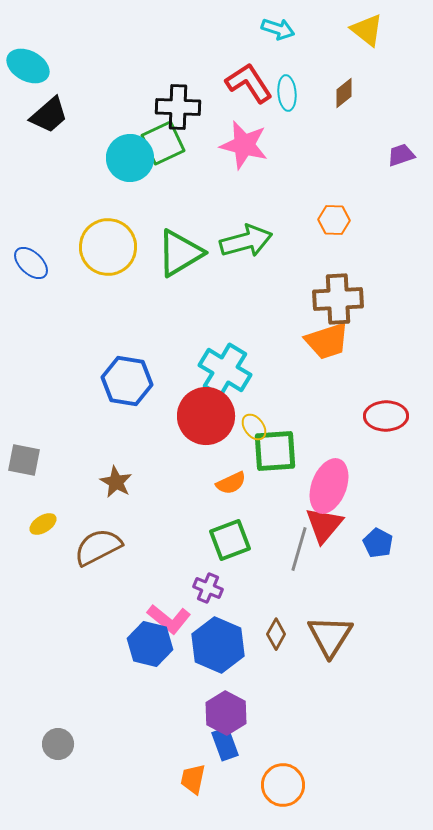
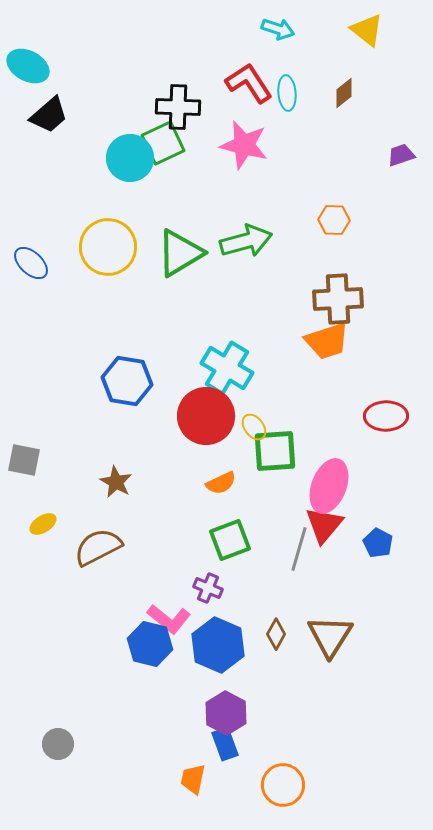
cyan cross at (225, 370): moved 2 px right, 2 px up
orange semicircle at (231, 483): moved 10 px left
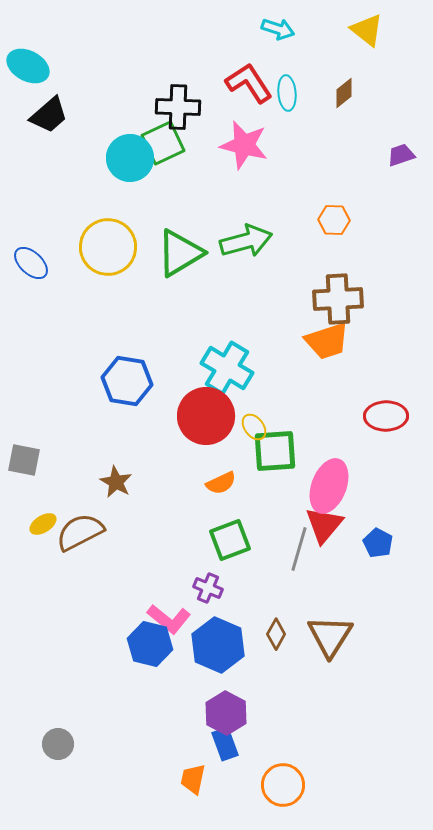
brown semicircle at (98, 547): moved 18 px left, 15 px up
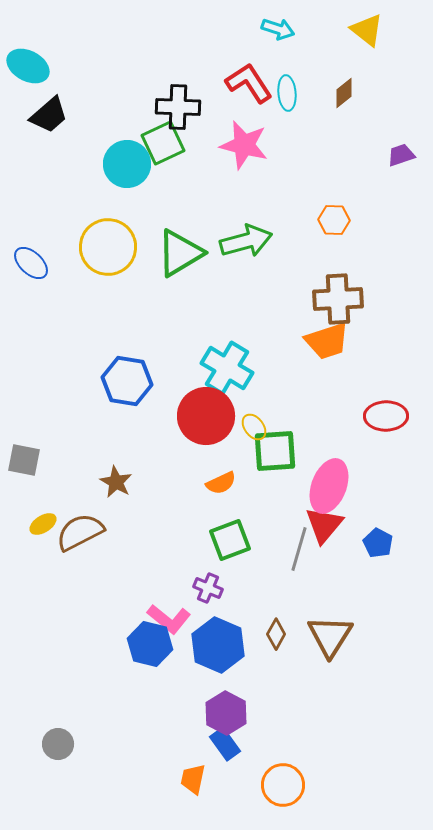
cyan circle at (130, 158): moved 3 px left, 6 px down
blue rectangle at (225, 744): rotated 16 degrees counterclockwise
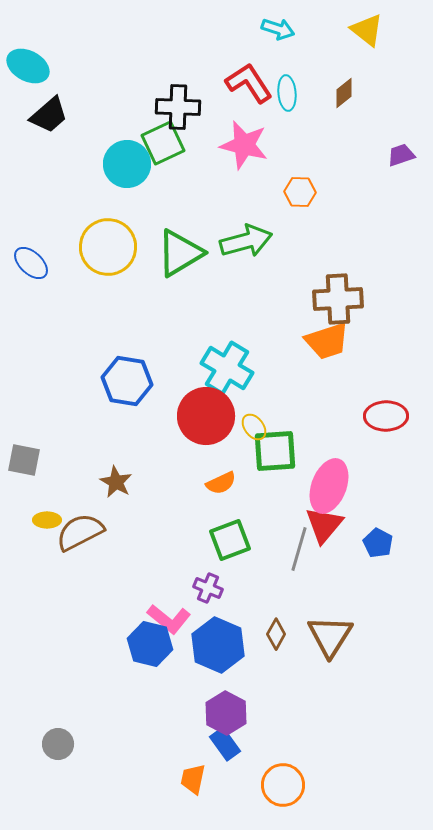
orange hexagon at (334, 220): moved 34 px left, 28 px up
yellow ellipse at (43, 524): moved 4 px right, 4 px up; rotated 32 degrees clockwise
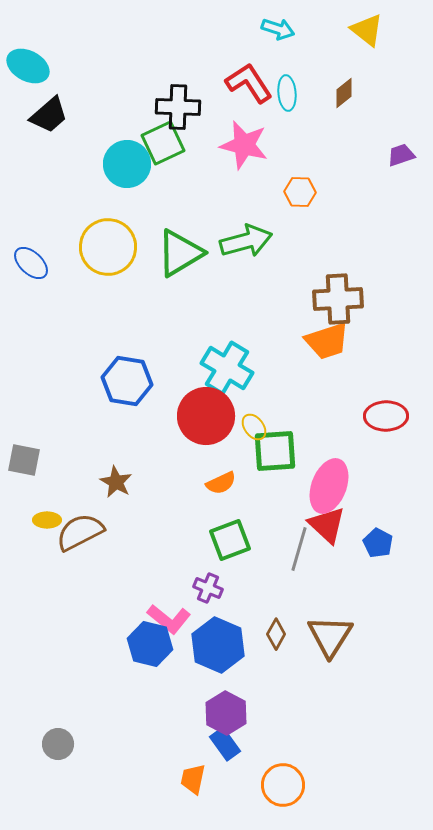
red triangle at (324, 525): moved 3 px right; rotated 27 degrees counterclockwise
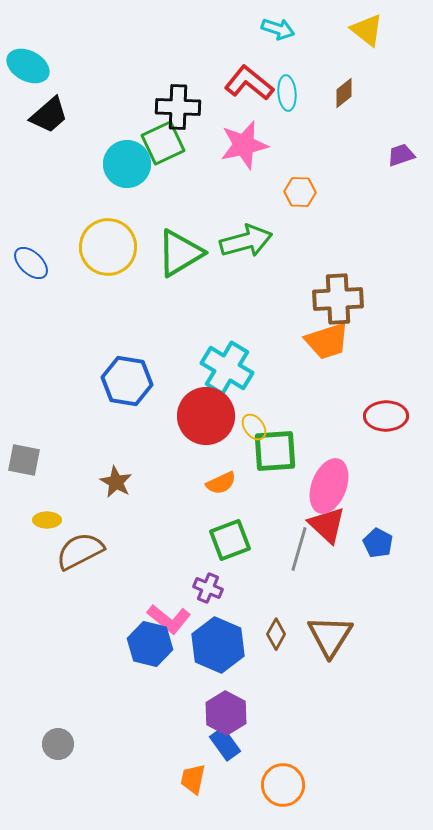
red L-shape at (249, 83): rotated 18 degrees counterclockwise
pink star at (244, 145): rotated 27 degrees counterclockwise
brown semicircle at (80, 532): moved 19 px down
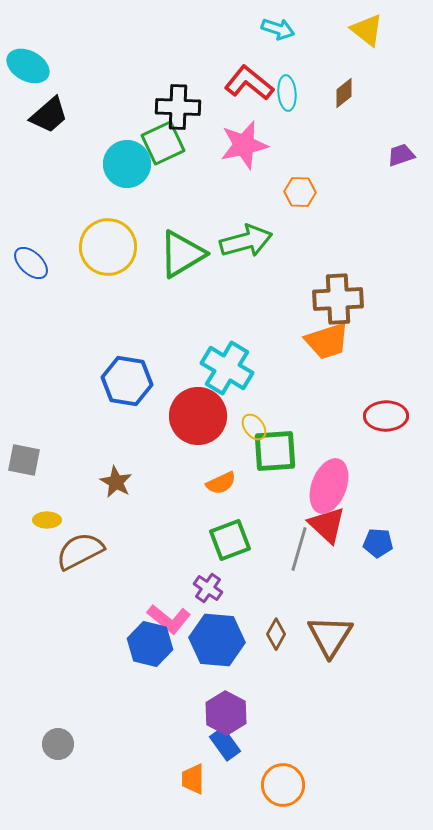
green triangle at (180, 253): moved 2 px right, 1 px down
red circle at (206, 416): moved 8 px left
blue pentagon at (378, 543): rotated 24 degrees counterclockwise
purple cross at (208, 588): rotated 12 degrees clockwise
blue hexagon at (218, 645): moved 1 px left, 5 px up; rotated 18 degrees counterclockwise
orange trapezoid at (193, 779): rotated 12 degrees counterclockwise
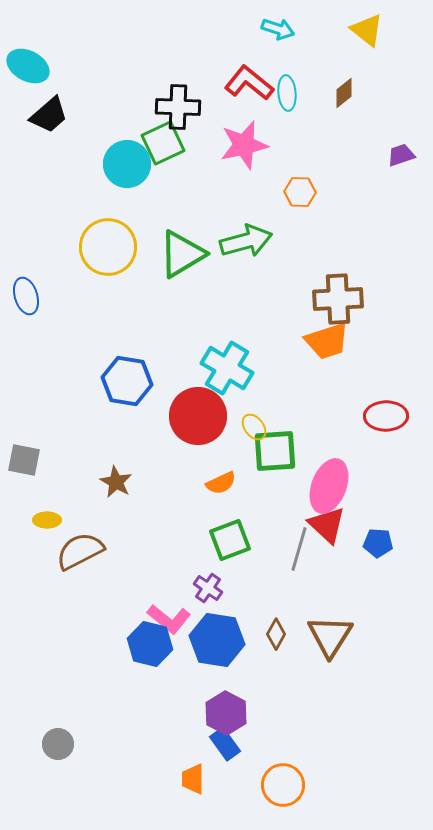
blue ellipse at (31, 263): moved 5 px left, 33 px down; rotated 30 degrees clockwise
blue hexagon at (217, 640): rotated 4 degrees clockwise
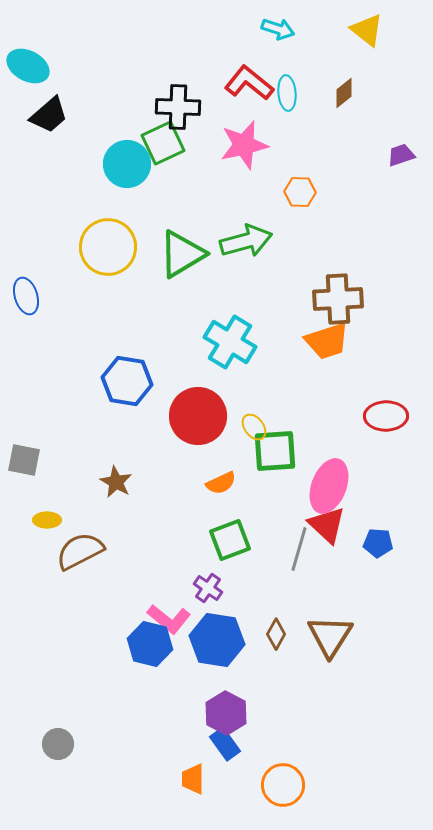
cyan cross at (227, 368): moved 3 px right, 26 px up
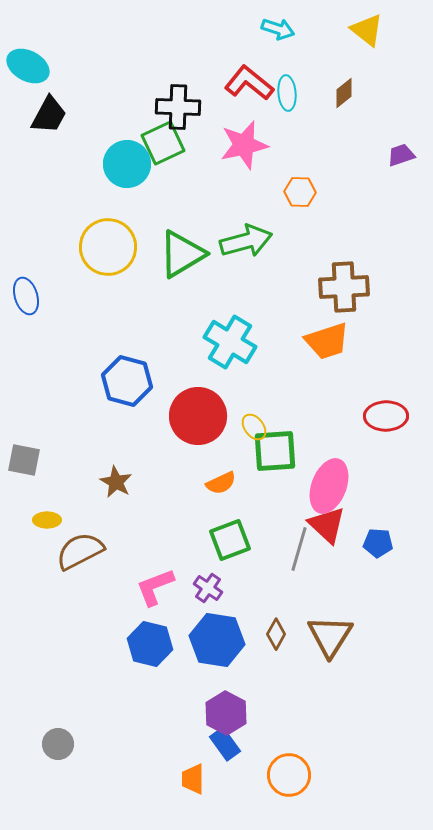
black trapezoid at (49, 115): rotated 21 degrees counterclockwise
brown cross at (338, 299): moved 6 px right, 12 px up
blue hexagon at (127, 381): rotated 6 degrees clockwise
pink L-shape at (169, 619): moved 14 px left, 32 px up; rotated 120 degrees clockwise
orange circle at (283, 785): moved 6 px right, 10 px up
